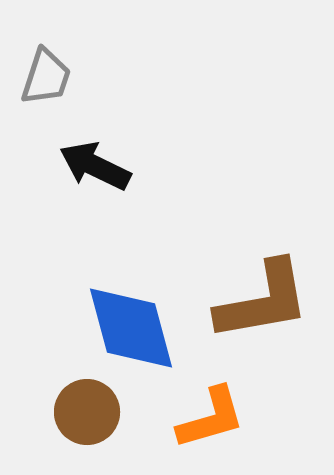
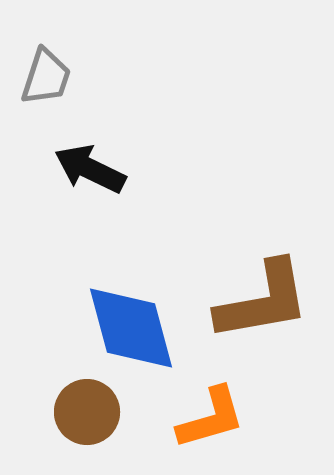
black arrow: moved 5 px left, 3 px down
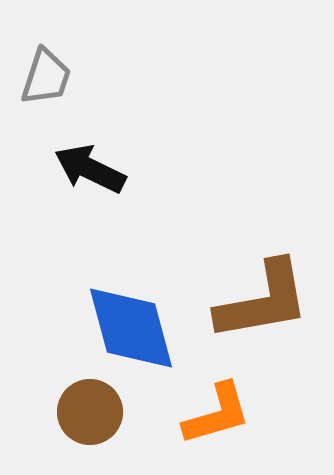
brown circle: moved 3 px right
orange L-shape: moved 6 px right, 4 px up
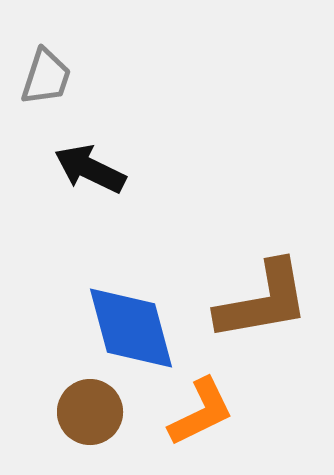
orange L-shape: moved 16 px left, 2 px up; rotated 10 degrees counterclockwise
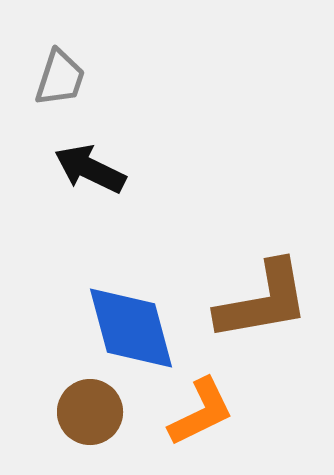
gray trapezoid: moved 14 px right, 1 px down
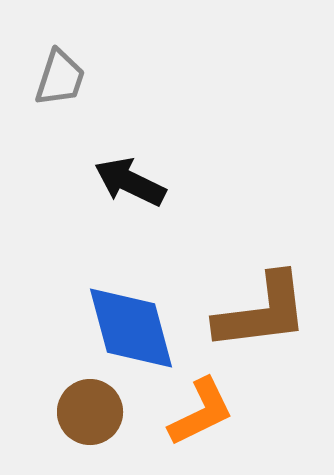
black arrow: moved 40 px right, 13 px down
brown L-shape: moved 1 px left, 11 px down; rotated 3 degrees clockwise
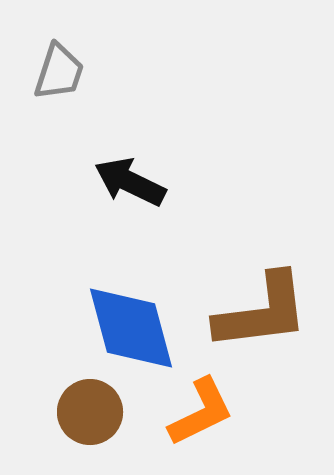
gray trapezoid: moved 1 px left, 6 px up
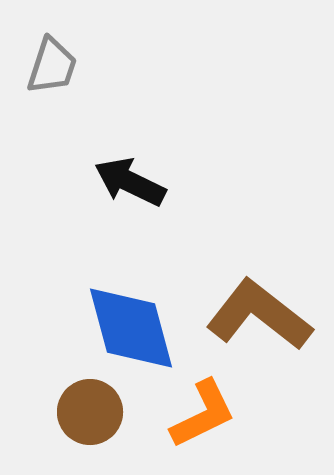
gray trapezoid: moved 7 px left, 6 px up
brown L-shape: moved 3 px left, 3 px down; rotated 135 degrees counterclockwise
orange L-shape: moved 2 px right, 2 px down
